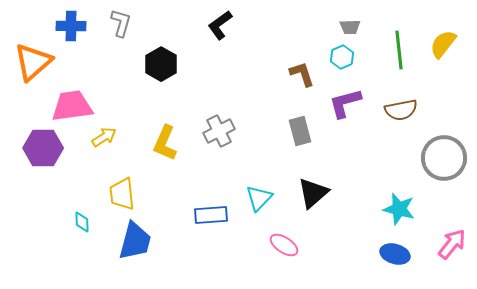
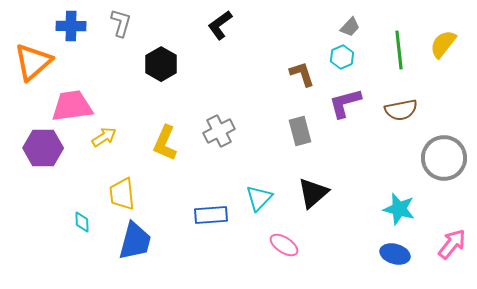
gray trapezoid: rotated 45 degrees counterclockwise
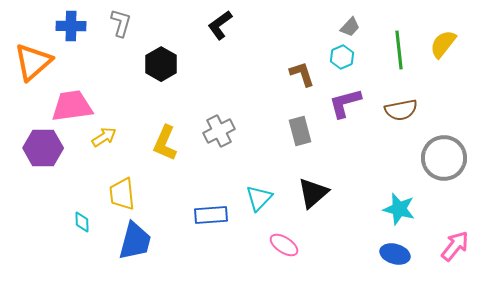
pink arrow: moved 3 px right, 2 px down
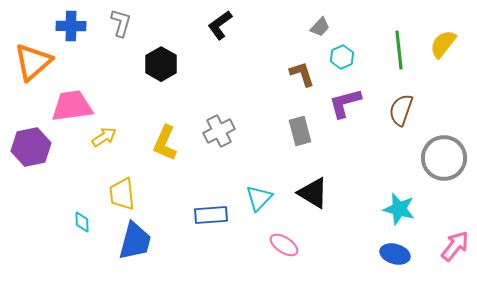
gray trapezoid: moved 30 px left
brown semicircle: rotated 120 degrees clockwise
purple hexagon: moved 12 px left, 1 px up; rotated 12 degrees counterclockwise
black triangle: rotated 48 degrees counterclockwise
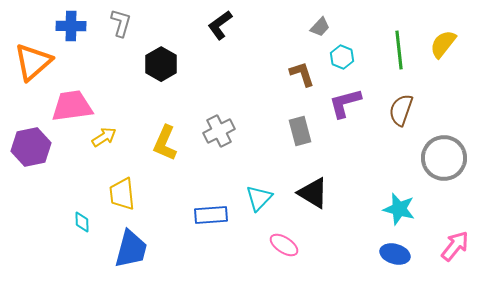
cyan hexagon: rotated 15 degrees counterclockwise
blue trapezoid: moved 4 px left, 8 px down
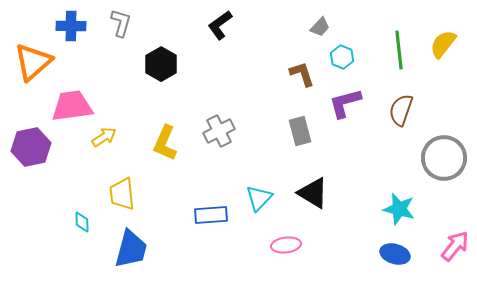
pink ellipse: moved 2 px right; rotated 40 degrees counterclockwise
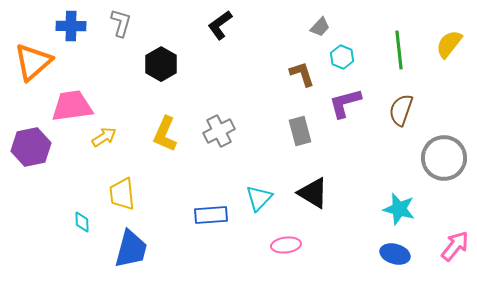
yellow semicircle: moved 6 px right
yellow L-shape: moved 9 px up
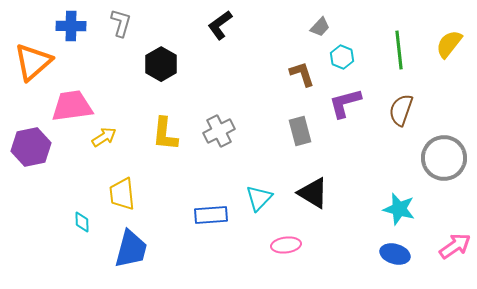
yellow L-shape: rotated 18 degrees counterclockwise
pink arrow: rotated 16 degrees clockwise
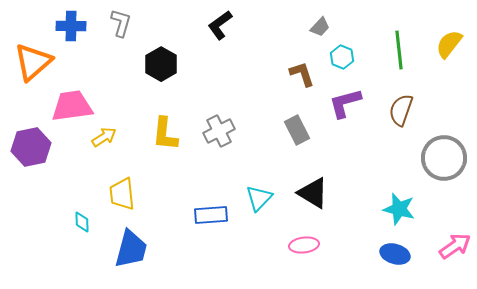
gray rectangle: moved 3 px left, 1 px up; rotated 12 degrees counterclockwise
pink ellipse: moved 18 px right
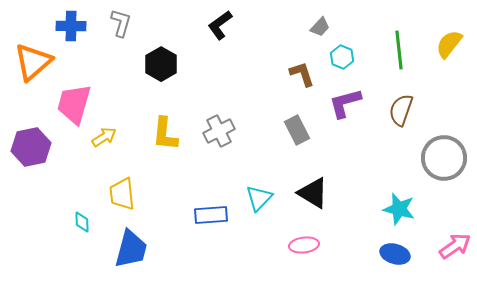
pink trapezoid: moved 2 px right, 2 px up; rotated 66 degrees counterclockwise
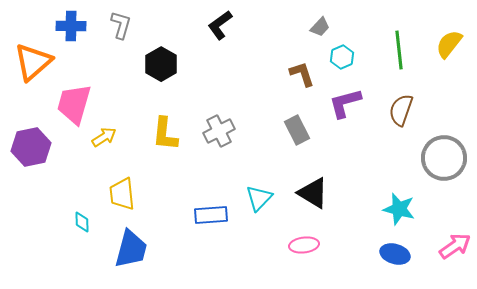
gray L-shape: moved 2 px down
cyan hexagon: rotated 15 degrees clockwise
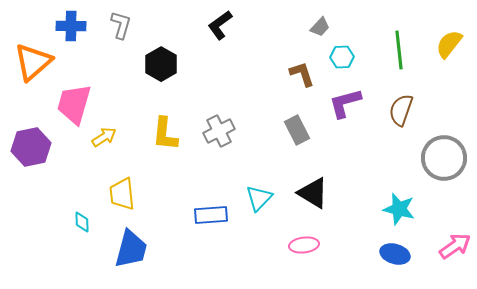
cyan hexagon: rotated 20 degrees clockwise
